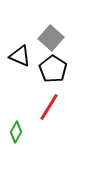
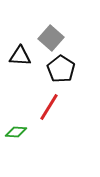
black triangle: rotated 20 degrees counterclockwise
black pentagon: moved 8 px right
green diamond: rotated 65 degrees clockwise
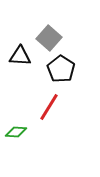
gray square: moved 2 px left
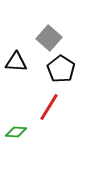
black triangle: moved 4 px left, 6 px down
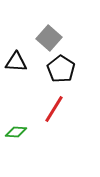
red line: moved 5 px right, 2 px down
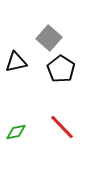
black triangle: rotated 15 degrees counterclockwise
red line: moved 8 px right, 18 px down; rotated 76 degrees counterclockwise
green diamond: rotated 15 degrees counterclockwise
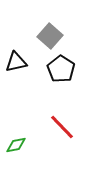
gray square: moved 1 px right, 2 px up
green diamond: moved 13 px down
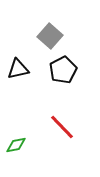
black triangle: moved 2 px right, 7 px down
black pentagon: moved 2 px right, 1 px down; rotated 12 degrees clockwise
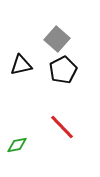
gray square: moved 7 px right, 3 px down
black triangle: moved 3 px right, 4 px up
green diamond: moved 1 px right
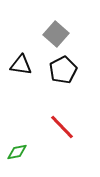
gray square: moved 1 px left, 5 px up
black triangle: rotated 20 degrees clockwise
green diamond: moved 7 px down
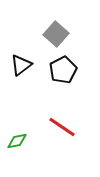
black triangle: rotated 45 degrees counterclockwise
red line: rotated 12 degrees counterclockwise
green diamond: moved 11 px up
